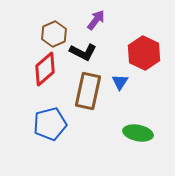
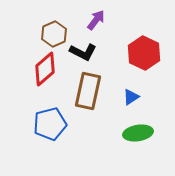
blue triangle: moved 11 px right, 15 px down; rotated 24 degrees clockwise
green ellipse: rotated 20 degrees counterclockwise
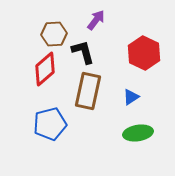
brown hexagon: rotated 20 degrees clockwise
black L-shape: rotated 132 degrees counterclockwise
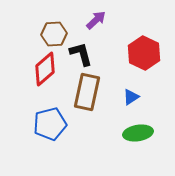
purple arrow: rotated 10 degrees clockwise
black L-shape: moved 2 px left, 2 px down
brown rectangle: moved 1 px left, 1 px down
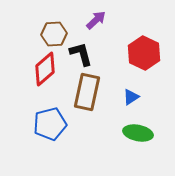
green ellipse: rotated 20 degrees clockwise
